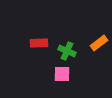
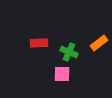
green cross: moved 2 px right, 1 px down
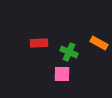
orange rectangle: rotated 66 degrees clockwise
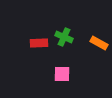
green cross: moved 5 px left, 15 px up
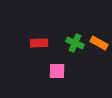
green cross: moved 11 px right, 6 px down
pink square: moved 5 px left, 3 px up
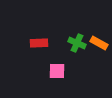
green cross: moved 2 px right
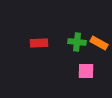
green cross: moved 1 px up; rotated 18 degrees counterclockwise
pink square: moved 29 px right
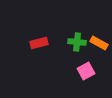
red rectangle: rotated 12 degrees counterclockwise
pink square: rotated 30 degrees counterclockwise
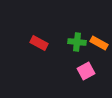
red rectangle: rotated 42 degrees clockwise
